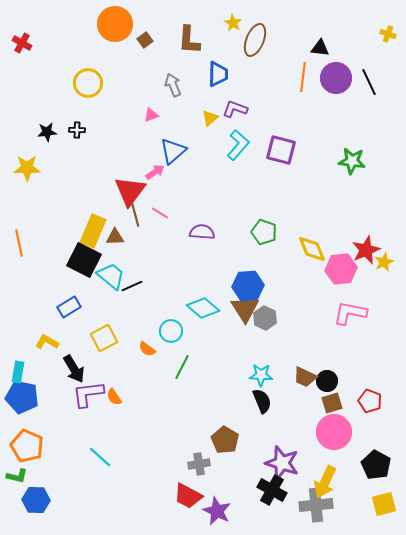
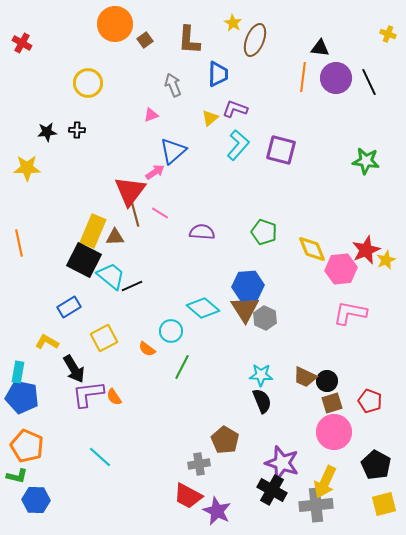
green star at (352, 161): moved 14 px right
yellow star at (384, 262): moved 2 px right, 2 px up
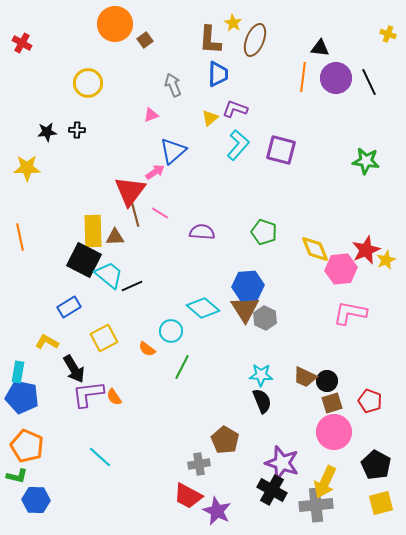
brown L-shape at (189, 40): moved 21 px right
yellow rectangle at (93, 231): rotated 24 degrees counterclockwise
orange line at (19, 243): moved 1 px right, 6 px up
yellow diamond at (312, 249): moved 3 px right
cyan trapezoid at (111, 276): moved 2 px left, 1 px up
yellow square at (384, 504): moved 3 px left, 1 px up
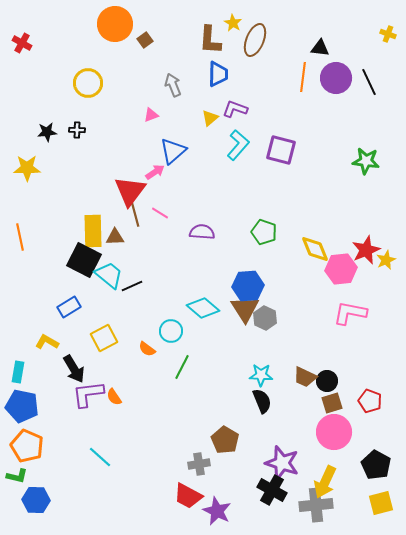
blue pentagon at (22, 397): moved 9 px down
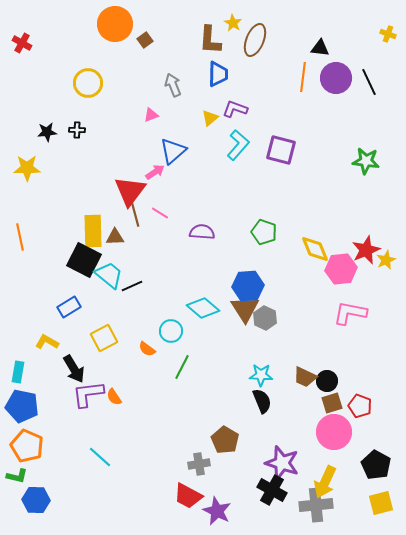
red pentagon at (370, 401): moved 10 px left, 5 px down
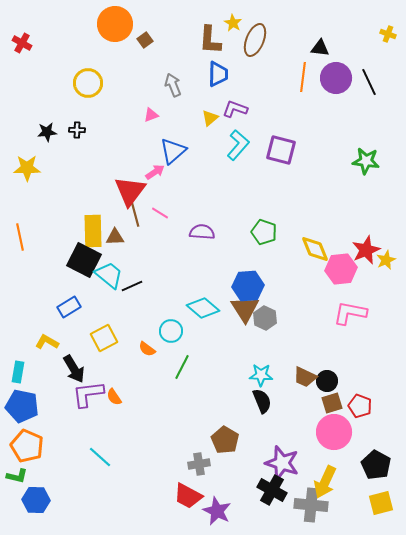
gray cross at (316, 505): moved 5 px left; rotated 12 degrees clockwise
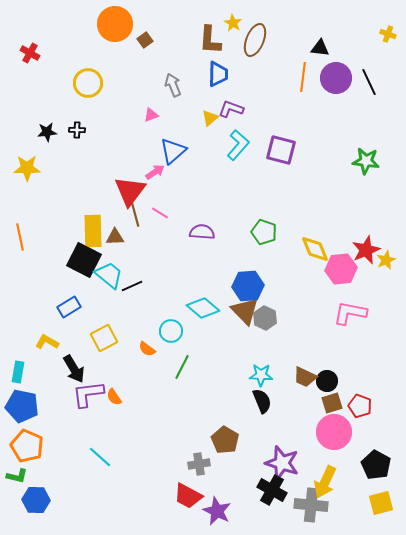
red cross at (22, 43): moved 8 px right, 10 px down
purple L-shape at (235, 109): moved 4 px left
brown triangle at (245, 309): moved 2 px down; rotated 12 degrees counterclockwise
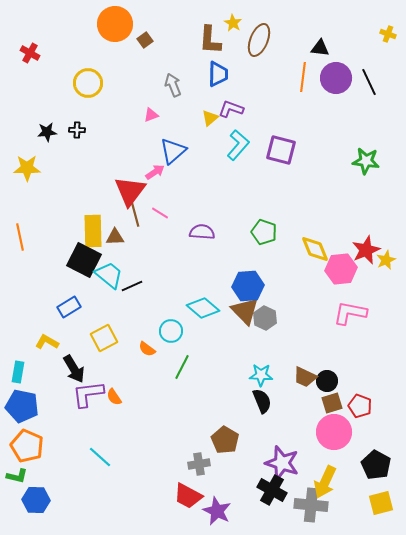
brown ellipse at (255, 40): moved 4 px right
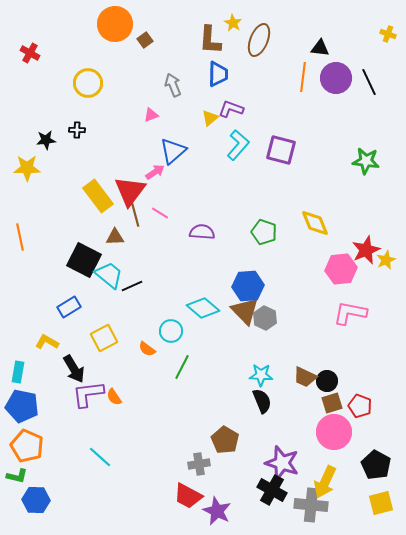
black star at (47, 132): moved 1 px left, 8 px down
yellow rectangle at (93, 231): moved 5 px right, 35 px up; rotated 36 degrees counterclockwise
yellow diamond at (315, 249): moved 26 px up
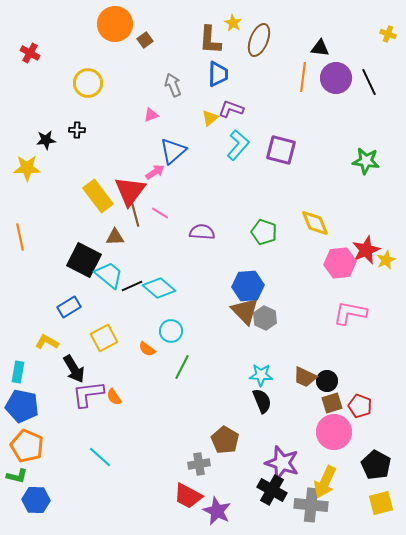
pink hexagon at (341, 269): moved 1 px left, 6 px up
cyan diamond at (203, 308): moved 44 px left, 20 px up
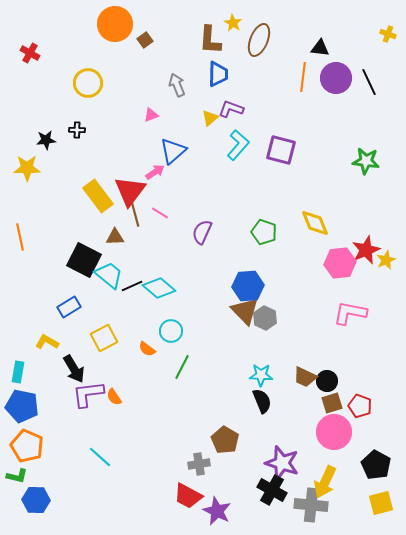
gray arrow at (173, 85): moved 4 px right
purple semicircle at (202, 232): rotated 70 degrees counterclockwise
